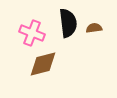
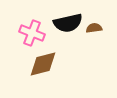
black semicircle: rotated 84 degrees clockwise
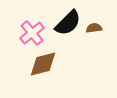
black semicircle: rotated 32 degrees counterclockwise
pink cross: rotated 30 degrees clockwise
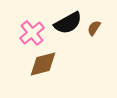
black semicircle: rotated 16 degrees clockwise
brown semicircle: rotated 49 degrees counterclockwise
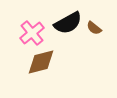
brown semicircle: rotated 84 degrees counterclockwise
brown diamond: moved 2 px left, 2 px up
